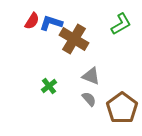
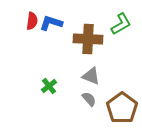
red semicircle: rotated 24 degrees counterclockwise
brown cross: moved 14 px right; rotated 28 degrees counterclockwise
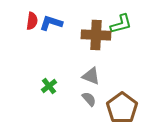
green L-shape: rotated 15 degrees clockwise
brown cross: moved 8 px right, 4 px up
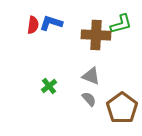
red semicircle: moved 1 px right, 4 px down
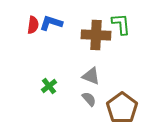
green L-shape: rotated 80 degrees counterclockwise
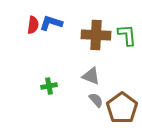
green L-shape: moved 6 px right, 11 px down
green cross: rotated 28 degrees clockwise
gray semicircle: moved 7 px right, 1 px down
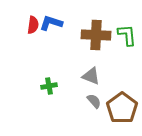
gray semicircle: moved 2 px left, 1 px down
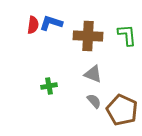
brown cross: moved 8 px left, 1 px down
gray triangle: moved 2 px right, 2 px up
brown pentagon: moved 2 px down; rotated 12 degrees counterclockwise
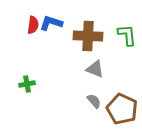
gray triangle: moved 2 px right, 5 px up
green cross: moved 22 px left, 2 px up
brown pentagon: moved 1 px up
